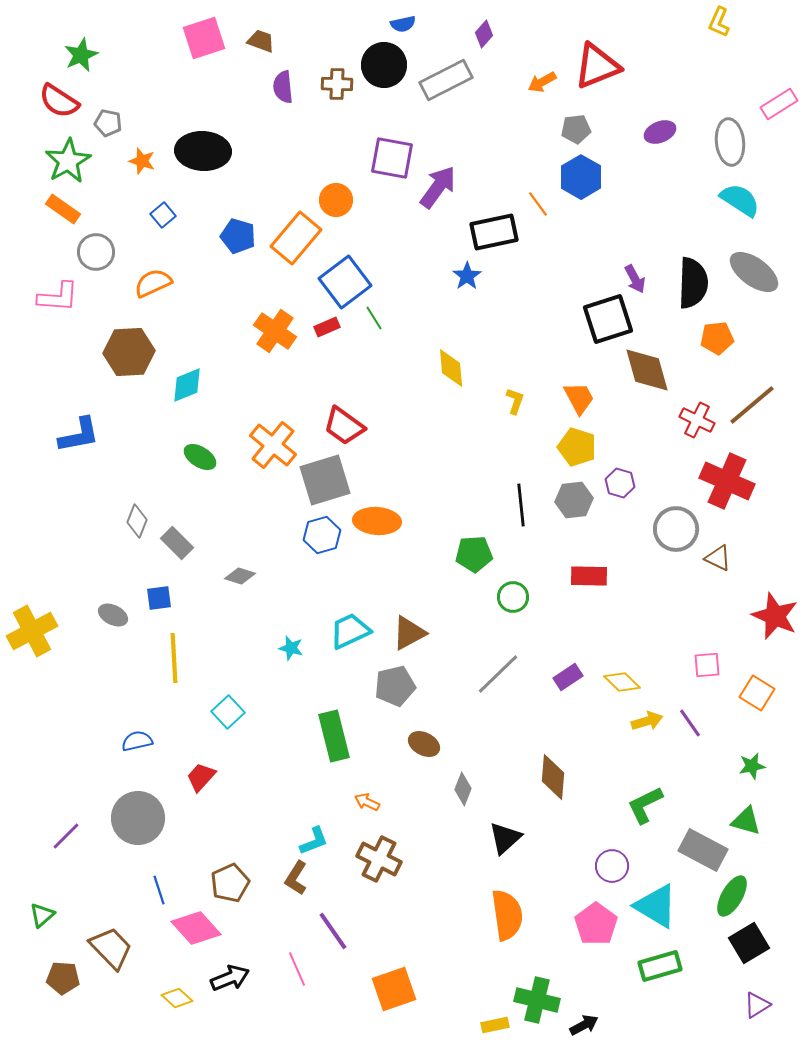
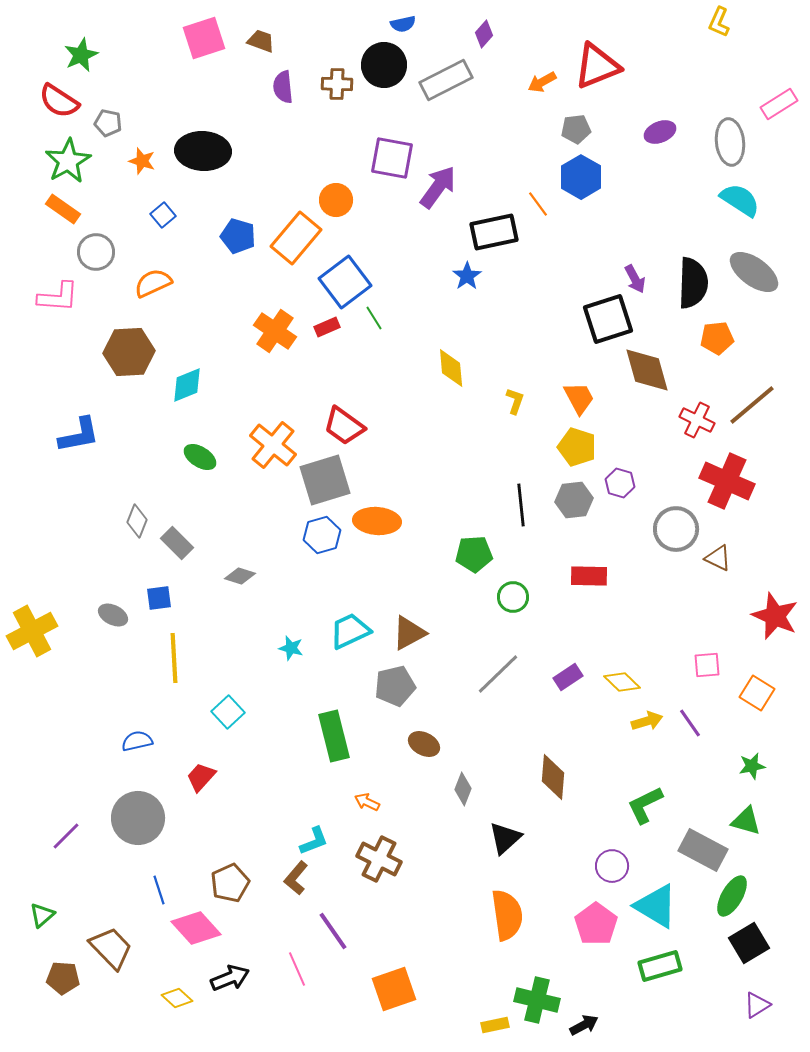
brown L-shape at (296, 878): rotated 8 degrees clockwise
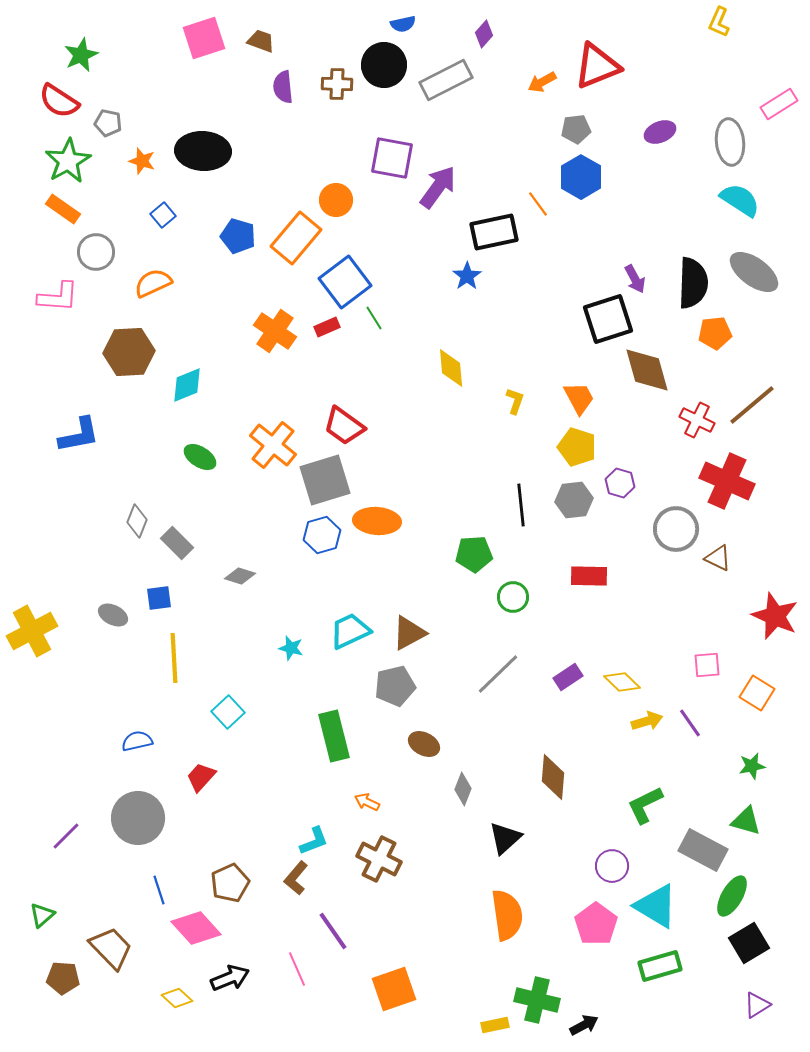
orange pentagon at (717, 338): moved 2 px left, 5 px up
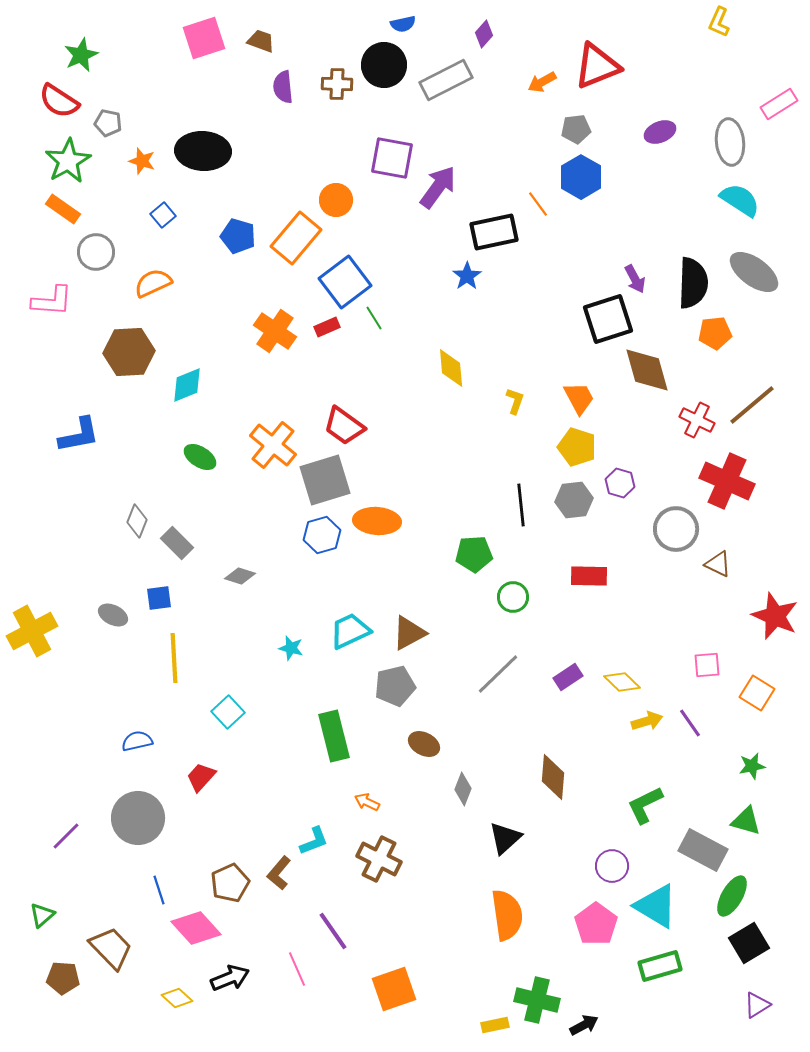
pink L-shape at (58, 297): moved 6 px left, 4 px down
brown triangle at (718, 558): moved 6 px down
brown L-shape at (296, 878): moved 17 px left, 5 px up
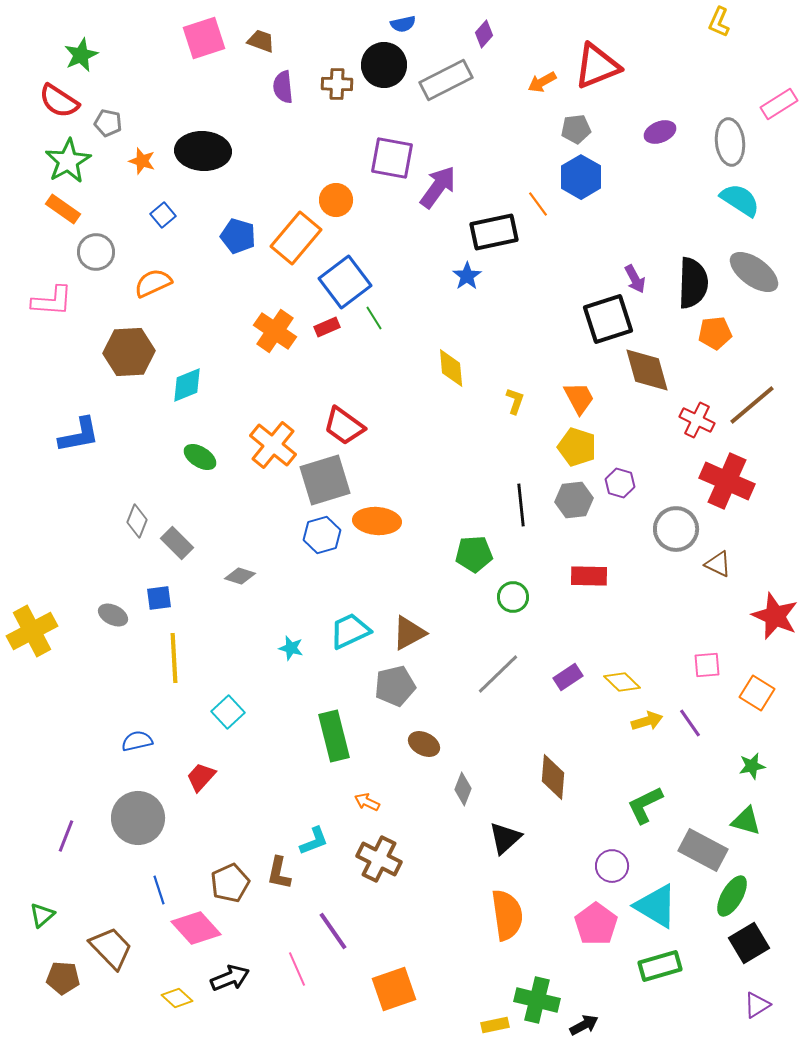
purple line at (66, 836): rotated 24 degrees counterclockwise
brown L-shape at (279, 873): rotated 28 degrees counterclockwise
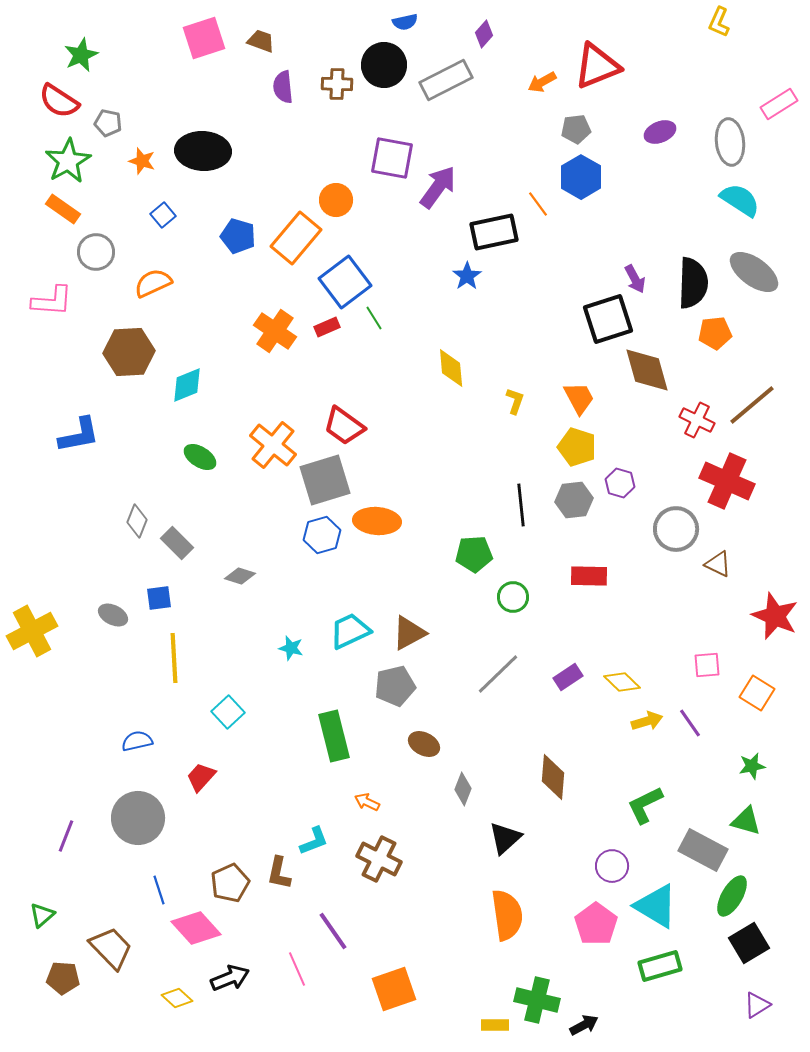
blue semicircle at (403, 24): moved 2 px right, 2 px up
yellow rectangle at (495, 1025): rotated 12 degrees clockwise
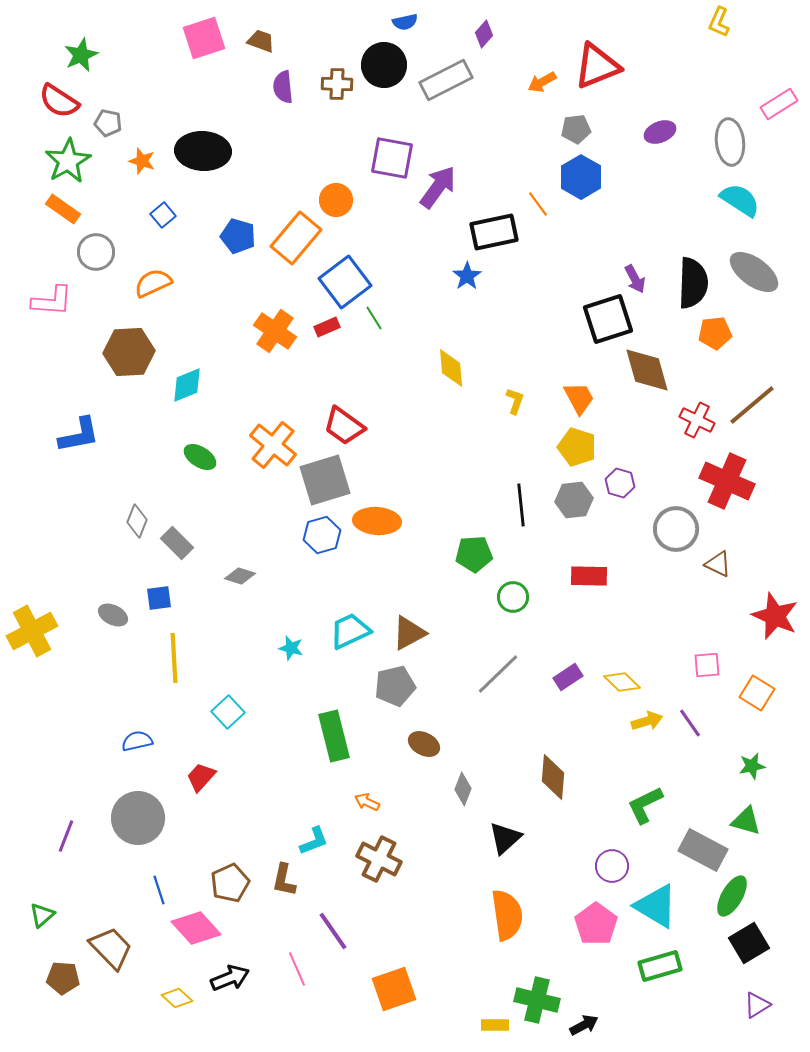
brown L-shape at (279, 873): moved 5 px right, 7 px down
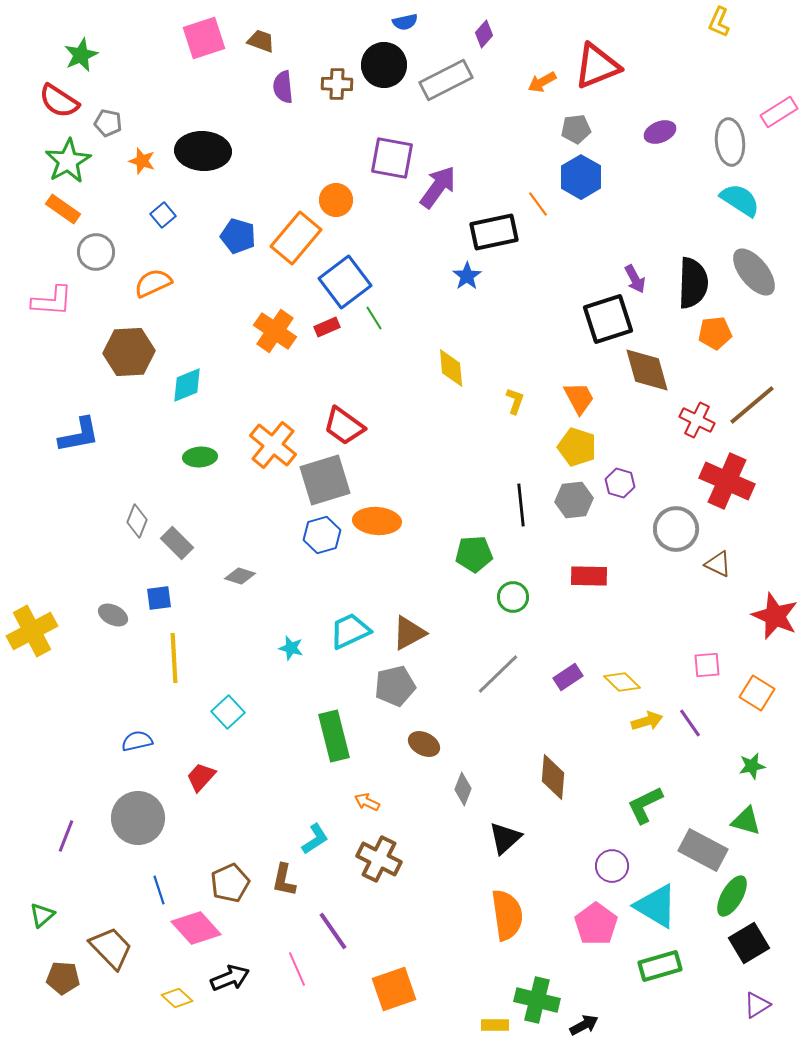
pink rectangle at (779, 104): moved 8 px down
gray ellipse at (754, 272): rotated 15 degrees clockwise
green ellipse at (200, 457): rotated 36 degrees counterclockwise
cyan L-shape at (314, 841): moved 1 px right, 2 px up; rotated 12 degrees counterclockwise
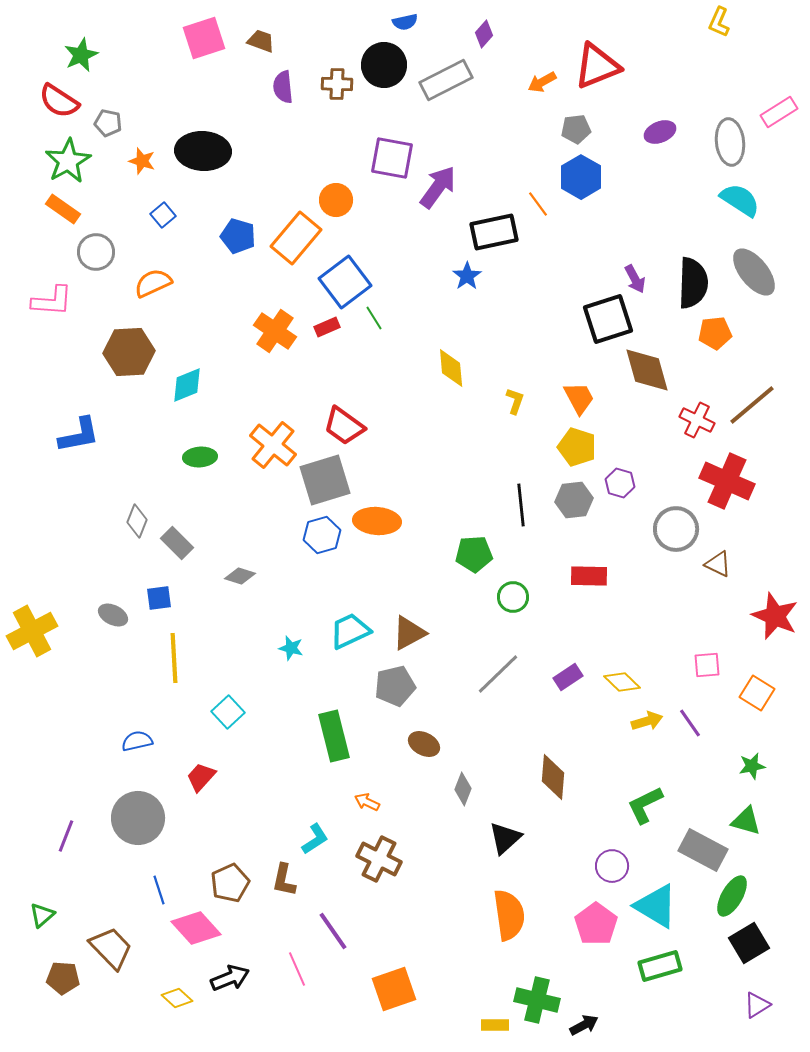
orange semicircle at (507, 915): moved 2 px right
